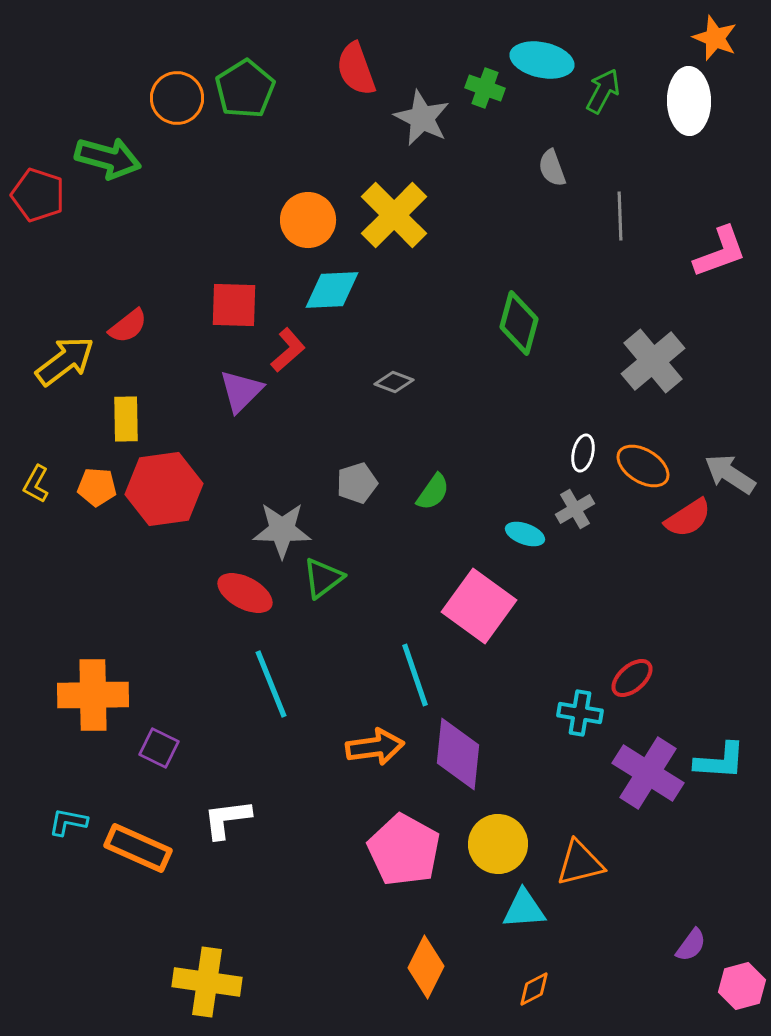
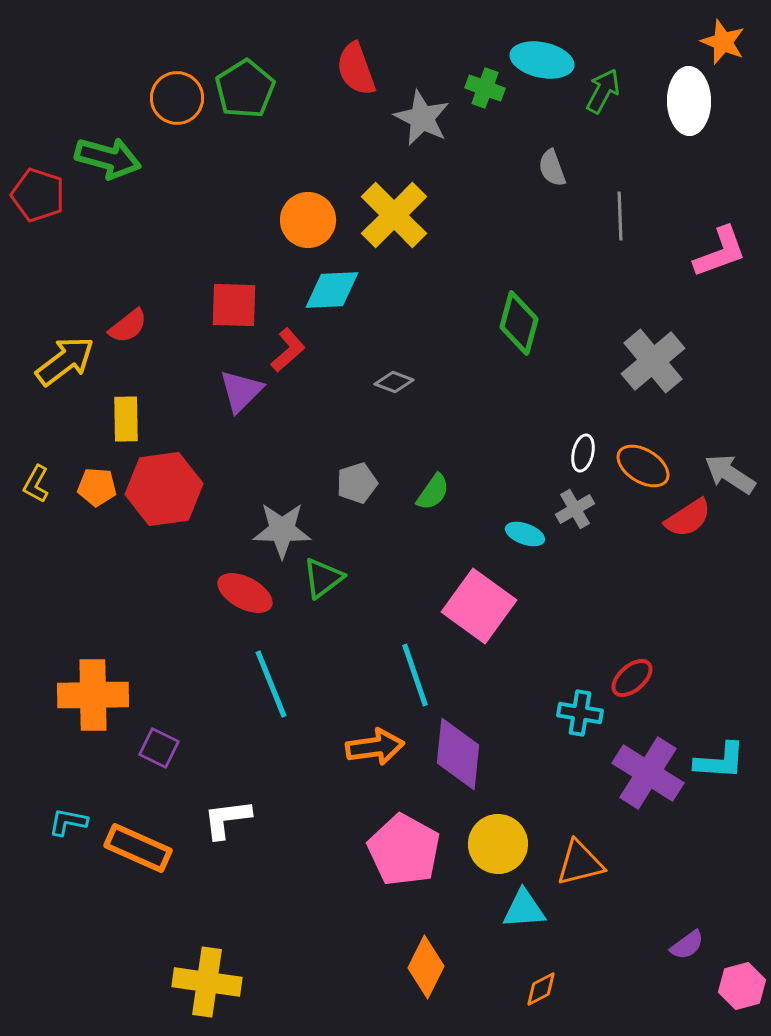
orange star at (715, 38): moved 8 px right, 4 px down
purple semicircle at (691, 945): moved 4 px left; rotated 18 degrees clockwise
orange diamond at (534, 989): moved 7 px right
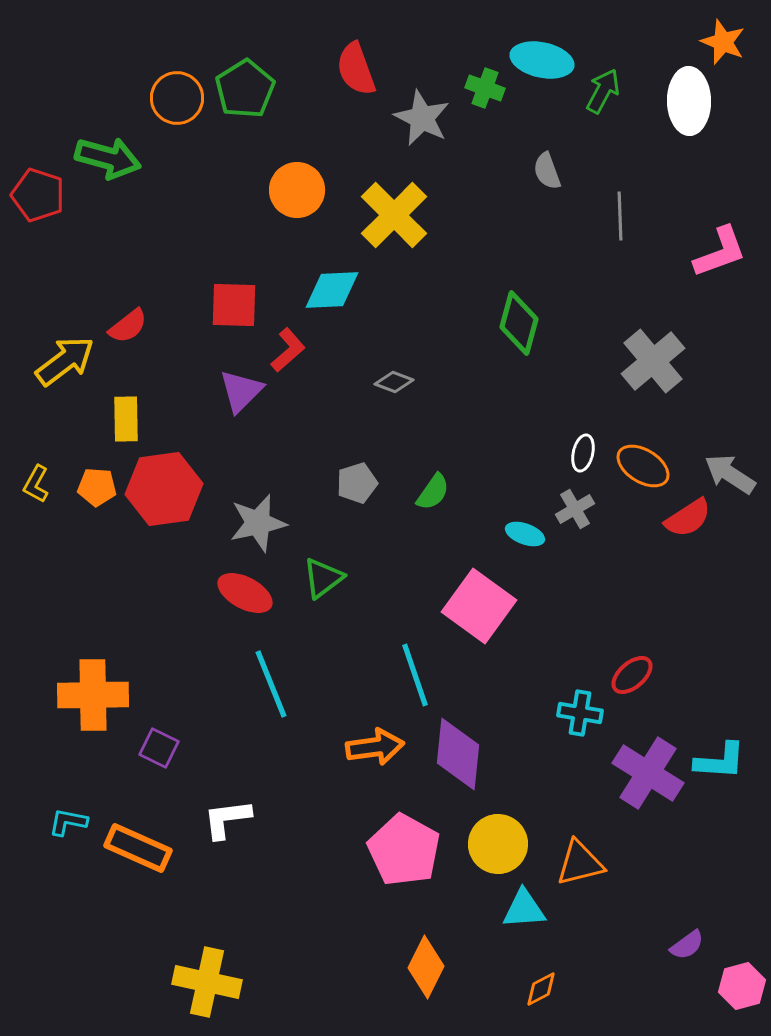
gray semicircle at (552, 168): moved 5 px left, 3 px down
orange circle at (308, 220): moved 11 px left, 30 px up
gray star at (282, 530): moved 24 px left, 7 px up; rotated 14 degrees counterclockwise
red ellipse at (632, 678): moved 3 px up
yellow cross at (207, 982): rotated 4 degrees clockwise
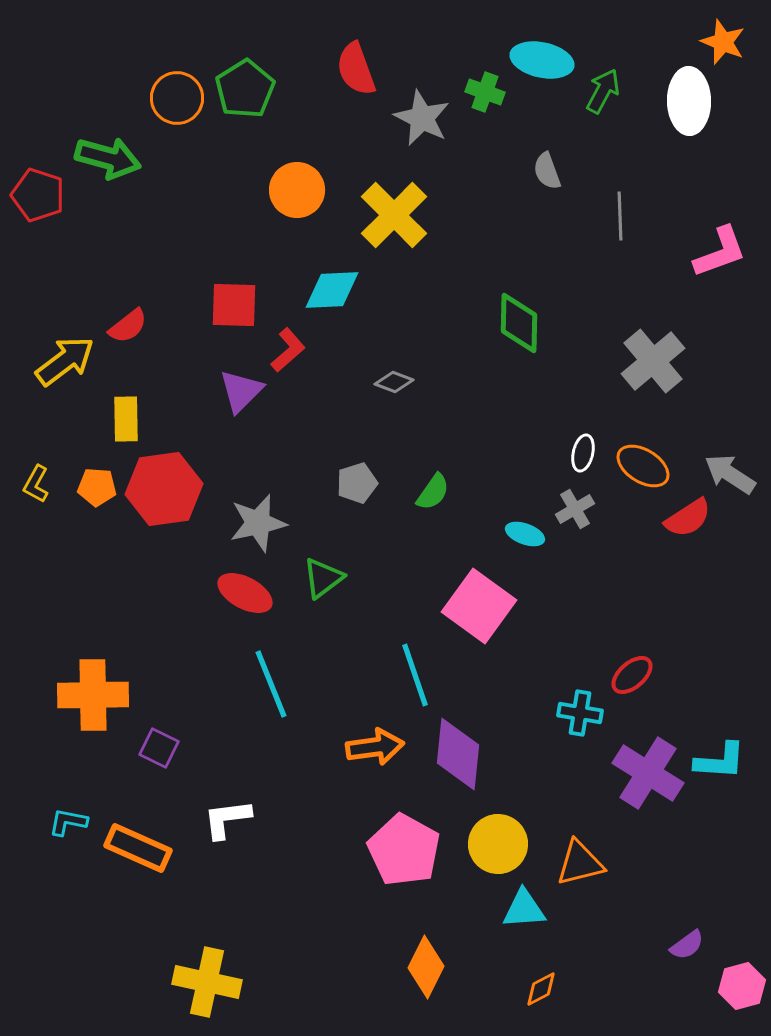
green cross at (485, 88): moved 4 px down
green diamond at (519, 323): rotated 14 degrees counterclockwise
